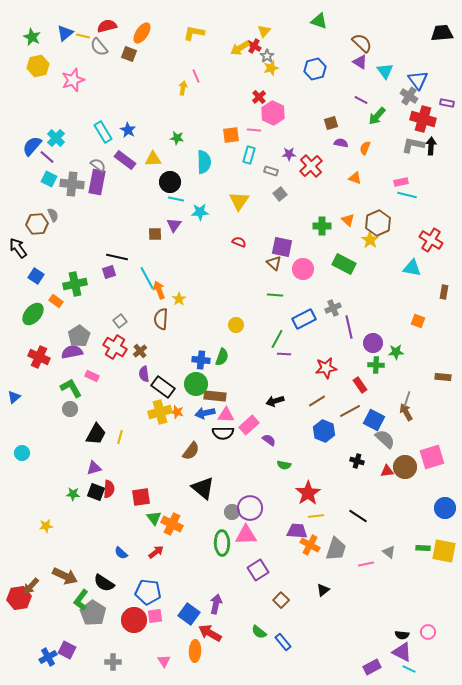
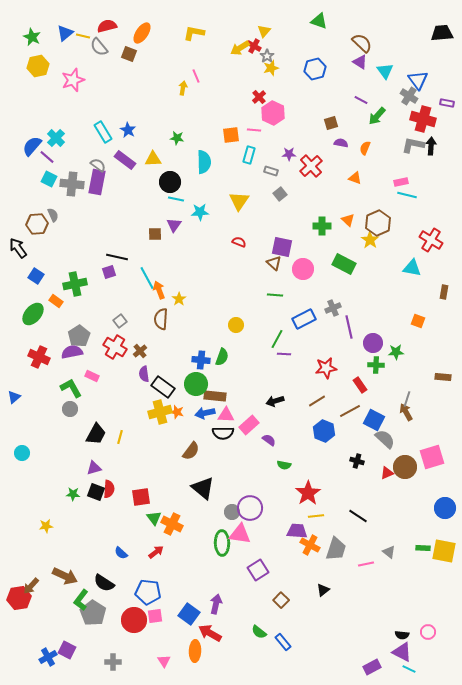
red triangle at (387, 471): moved 2 px down; rotated 16 degrees counterclockwise
pink triangle at (246, 535): moved 6 px left, 1 px up; rotated 10 degrees clockwise
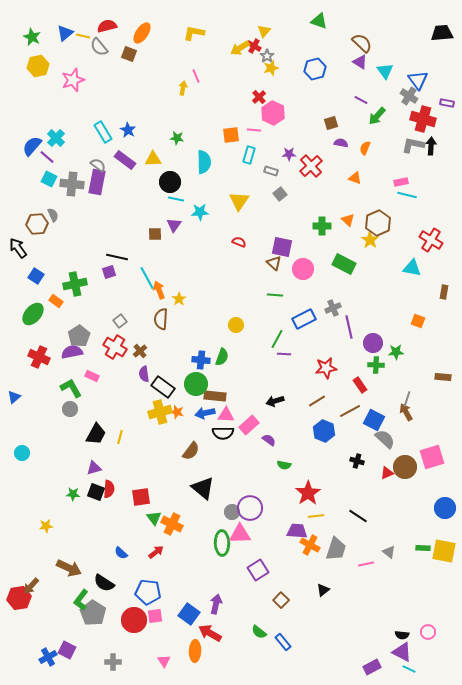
pink triangle at (240, 534): rotated 10 degrees counterclockwise
brown arrow at (65, 576): moved 4 px right, 8 px up
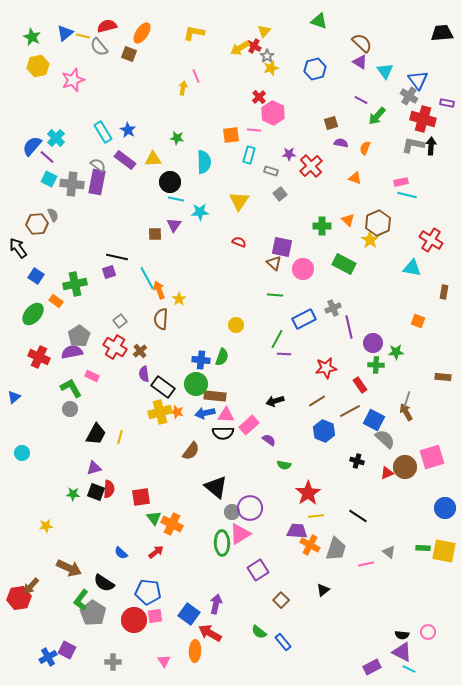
black triangle at (203, 488): moved 13 px right, 1 px up
pink triangle at (240, 534): rotated 30 degrees counterclockwise
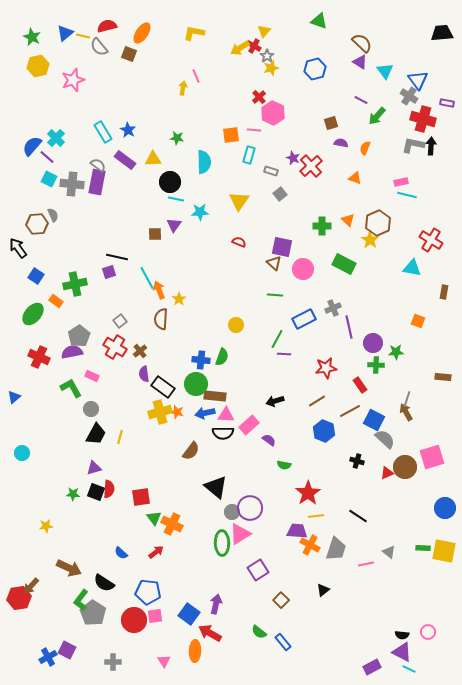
purple star at (289, 154): moved 4 px right, 4 px down; rotated 24 degrees clockwise
gray circle at (70, 409): moved 21 px right
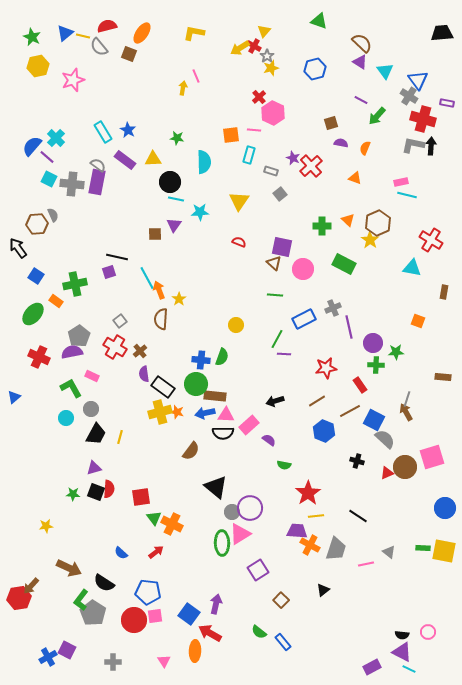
cyan circle at (22, 453): moved 44 px right, 35 px up
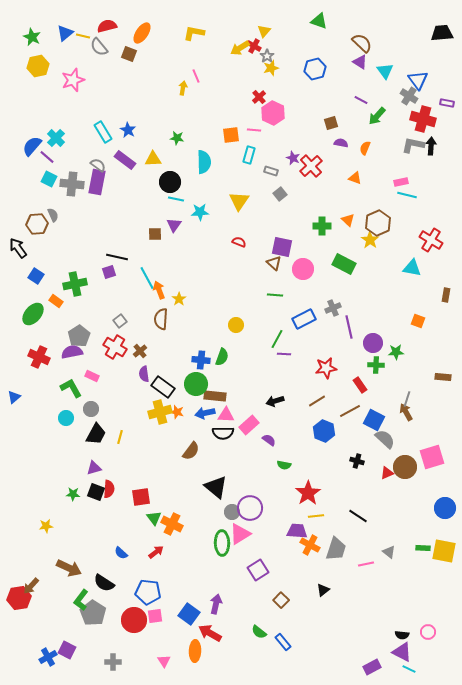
brown rectangle at (444, 292): moved 2 px right, 3 px down
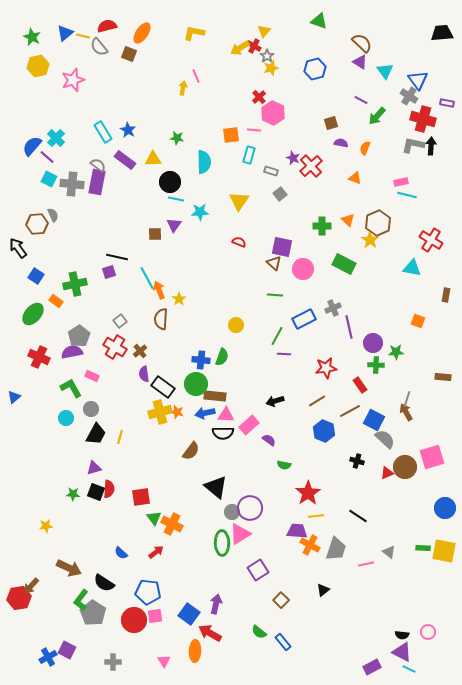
green line at (277, 339): moved 3 px up
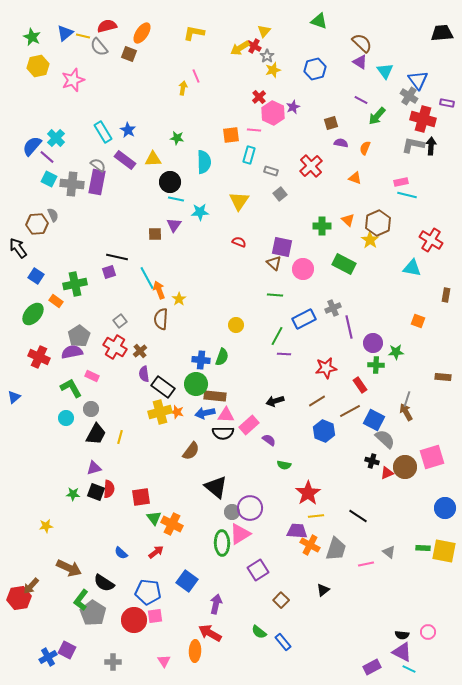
yellow star at (271, 68): moved 2 px right, 2 px down
purple star at (293, 158): moved 51 px up; rotated 24 degrees clockwise
black cross at (357, 461): moved 15 px right
blue square at (189, 614): moved 2 px left, 33 px up
